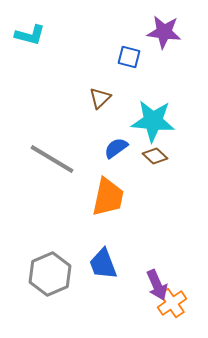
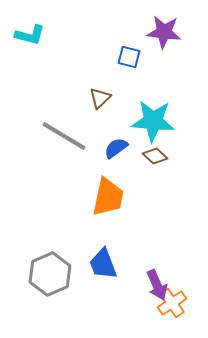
gray line: moved 12 px right, 23 px up
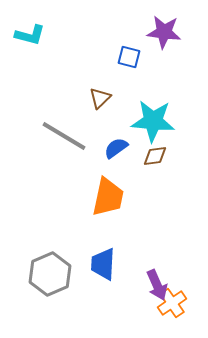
brown diamond: rotated 50 degrees counterclockwise
blue trapezoid: rotated 24 degrees clockwise
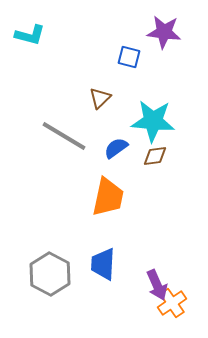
gray hexagon: rotated 9 degrees counterclockwise
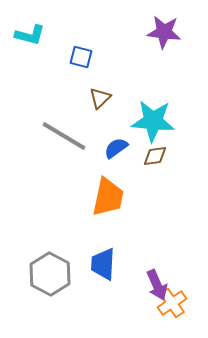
blue square: moved 48 px left
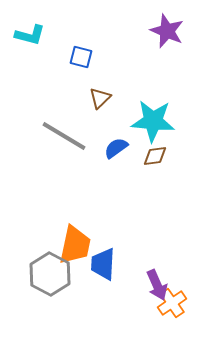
purple star: moved 3 px right, 1 px up; rotated 16 degrees clockwise
orange trapezoid: moved 33 px left, 48 px down
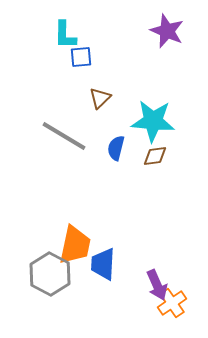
cyan L-shape: moved 35 px right; rotated 76 degrees clockwise
blue square: rotated 20 degrees counterclockwise
blue semicircle: rotated 40 degrees counterclockwise
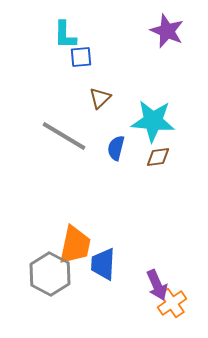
brown diamond: moved 3 px right, 1 px down
